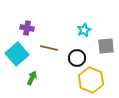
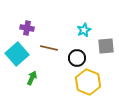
yellow hexagon: moved 3 px left, 2 px down
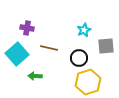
black circle: moved 2 px right
green arrow: moved 3 px right, 2 px up; rotated 112 degrees counterclockwise
yellow hexagon: rotated 20 degrees clockwise
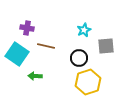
brown line: moved 3 px left, 2 px up
cyan square: rotated 15 degrees counterclockwise
